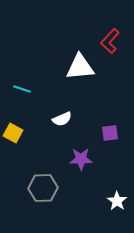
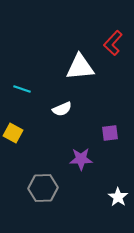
red L-shape: moved 3 px right, 2 px down
white semicircle: moved 10 px up
white star: moved 1 px right, 4 px up
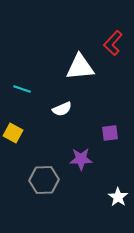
gray hexagon: moved 1 px right, 8 px up
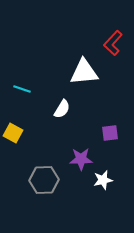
white triangle: moved 4 px right, 5 px down
white semicircle: rotated 36 degrees counterclockwise
white star: moved 15 px left, 17 px up; rotated 24 degrees clockwise
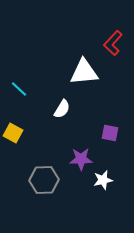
cyan line: moved 3 px left; rotated 24 degrees clockwise
purple square: rotated 18 degrees clockwise
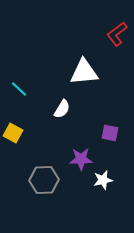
red L-shape: moved 4 px right, 9 px up; rotated 10 degrees clockwise
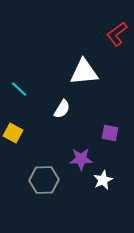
white star: rotated 12 degrees counterclockwise
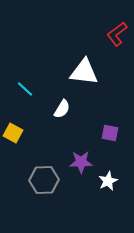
white triangle: rotated 12 degrees clockwise
cyan line: moved 6 px right
purple star: moved 3 px down
white star: moved 5 px right, 1 px down
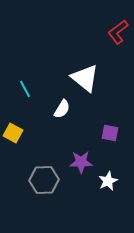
red L-shape: moved 1 px right, 2 px up
white triangle: moved 1 px right, 6 px down; rotated 32 degrees clockwise
cyan line: rotated 18 degrees clockwise
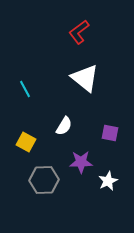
red L-shape: moved 39 px left
white semicircle: moved 2 px right, 17 px down
yellow square: moved 13 px right, 9 px down
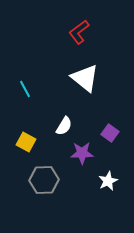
purple square: rotated 24 degrees clockwise
purple star: moved 1 px right, 9 px up
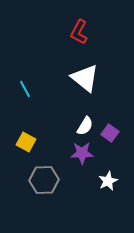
red L-shape: rotated 25 degrees counterclockwise
white semicircle: moved 21 px right
